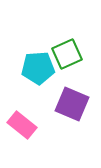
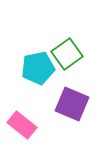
green square: rotated 12 degrees counterclockwise
cyan pentagon: rotated 8 degrees counterclockwise
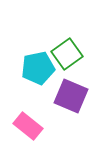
purple square: moved 1 px left, 8 px up
pink rectangle: moved 6 px right, 1 px down
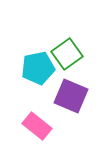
pink rectangle: moved 9 px right
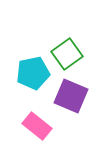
cyan pentagon: moved 5 px left, 5 px down
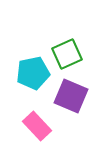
green square: rotated 12 degrees clockwise
pink rectangle: rotated 8 degrees clockwise
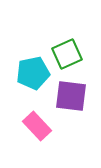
purple square: rotated 16 degrees counterclockwise
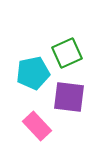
green square: moved 1 px up
purple square: moved 2 px left, 1 px down
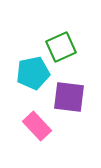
green square: moved 6 px left, 6 px up
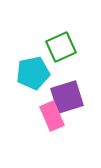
purple square: moved 2 px left; rotated 24 degrees counterclockwise
pink rectangle: moved 15 px right, 10 px up; rotated 20 degrees clockwise
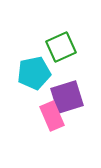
cyan pentagon: moved 1 px right
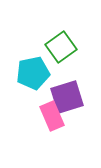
green square: rotated 12 degrees counterclockwise
cyan pentagon: moved 1 px left
